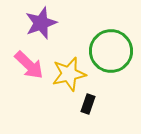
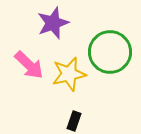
purple star: moved 12 px right
green circle: moved 1 px left, 1 px down
black rectangle: moved 14 px left, 17 px down
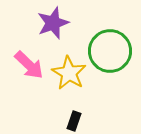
green circle: moved 1 px up
yellow star: moved 1 px up; rotated 28 degrees counterclockwise
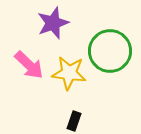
yellow star: rotated 24 degrees counterclockwise
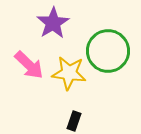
purple star: rotated 12 degrees counterclockwise
green circle: moved 2 px left
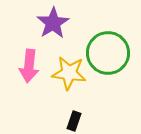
green circle: moved 2 px down
pink arrow: moved 1 px down; rotated 52 degrees clockwise
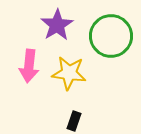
purple star: moved 4 px right, 2 px down
green circle: moved 3 px right, 17 px up
